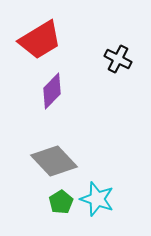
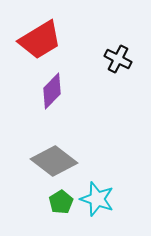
gray diamond: rotated 9 degrees counterclockwise
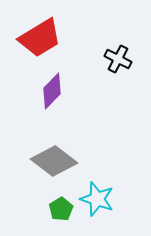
red trapezoid: moved 2 px up
green pentagon: moved 7 px down
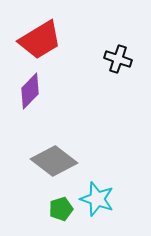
red trapezoid: moved 2 px down
black cross: rotated 8 degrees counterclockwise
purple diamond: moved 22 px left
green pentagon: rotated 15 degrees clockwise
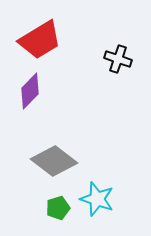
green pentagon: moved 3 px left, 1 px up
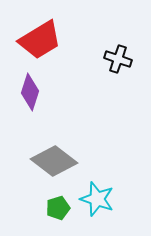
purple diamond: moved 1 px down; rotated 27 degrees counterclockwise
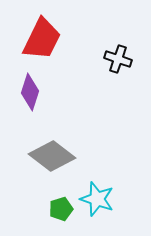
red trapezoid: moved 2 px right, 1 px up; rotated 33 degrees counterclockwise
gray diamond: moved 2 px left, 5 px up
green pentagon: moved 3 px right, 1 px down
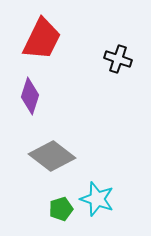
purple diamond: moved 4 px down
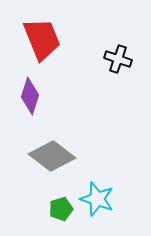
red trapezoid: rotated 48 degrees counterclockwise
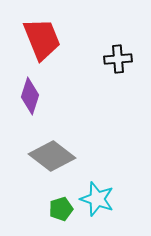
black cross: rotated 24 degrees counterclockwise
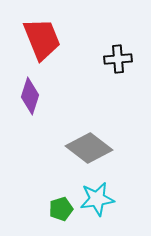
gray diamond: moved 37 px right, 8 px up
cyan star: rotated 28 degrees counterclockwise
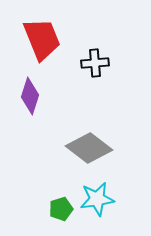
black cross: moved 23 px left, 4 px down
